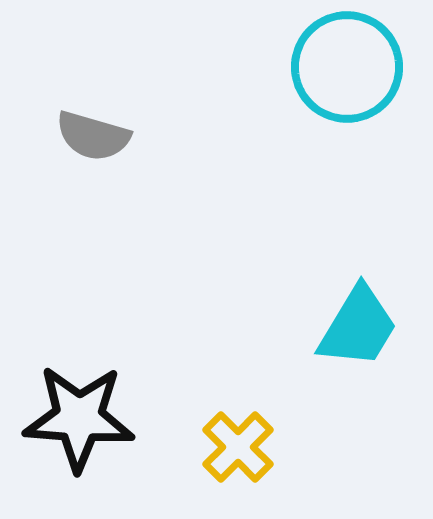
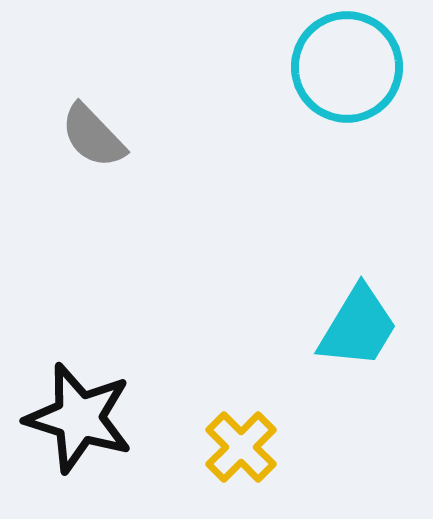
gray semicircle: rotated 30 degrees clockwise
black star: rotated 13 degrees clockwise
yellow cross: moved 3 px right
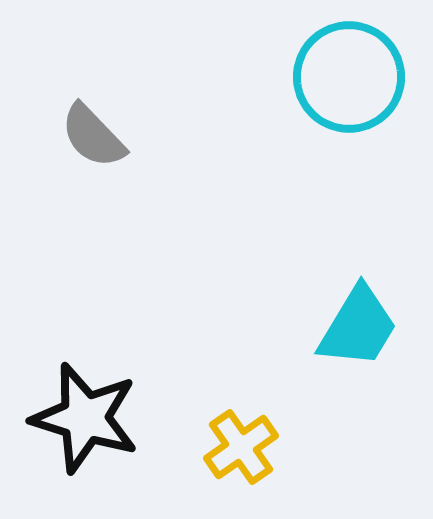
cyan circle: moved 2 px right, 10 px down
black star: moved 6 px right
yellow cross: rotated 10 degrees clockwise
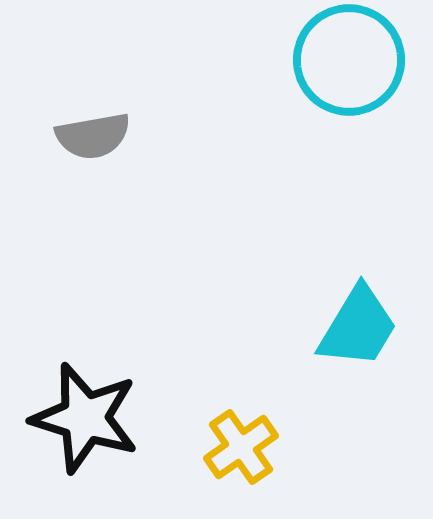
cyan circle: moved 17 px up
gray semicircle: rotated 56 degrees counterclockwise
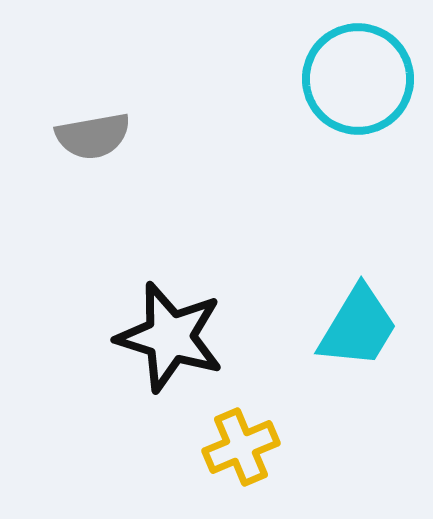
cyan circle: moved 9 px right, 19 px down
black star: moved 85 px right, 81 px up
yellow cross: rotated 12 degrees clockwise
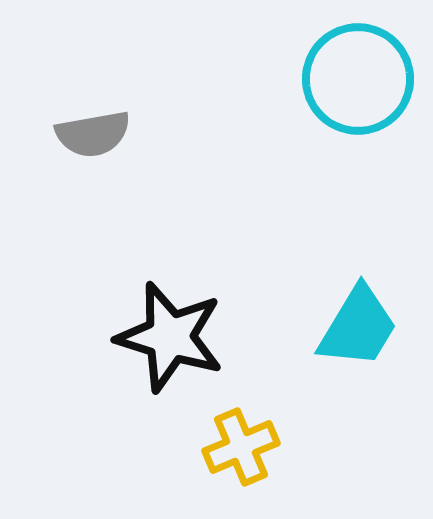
gray semicircle: moved 2 px up
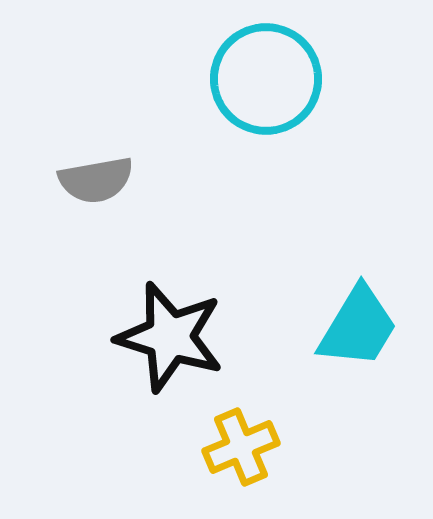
cyan circle: moved 92 px left
gray semicircle: moved 3 px right, 46 px down
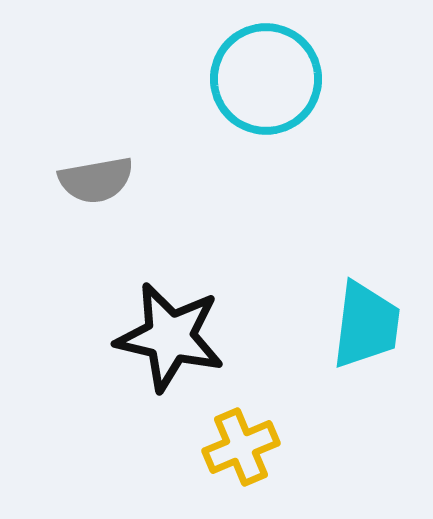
cyan trapezoid: moved 8 px right, 2 px up; rotated 24 degrees counterclockwise
black star: rotated 4 degrees counterclockwise
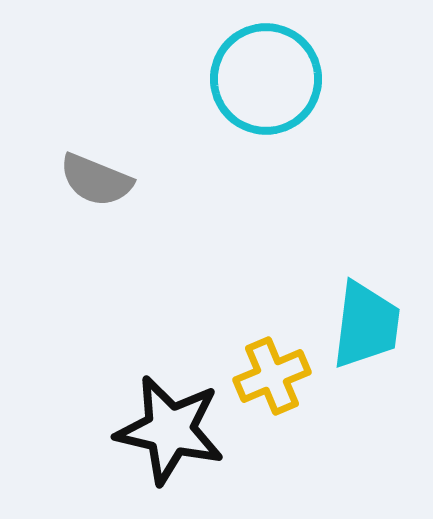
gray semicircle: rotated 32 degrees clockwise
black star: moved 93 px down
yellow cross: moved 31 px right, 71 px up
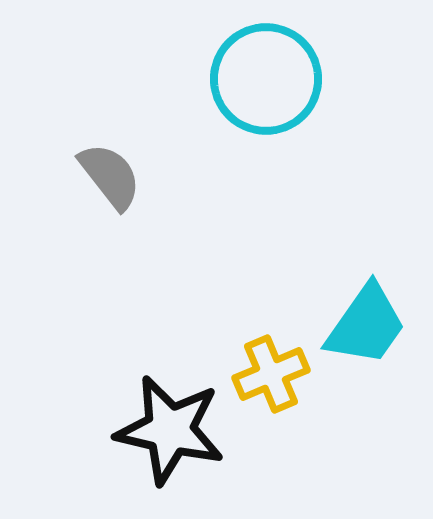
gray semicircle: moved 14 px right, 4 px up; rotated 150 degrees counterclockwise
cyan trapezoid: rotated 28 degrees clockwise
yellow cross: moved 1 px left, 2 px up
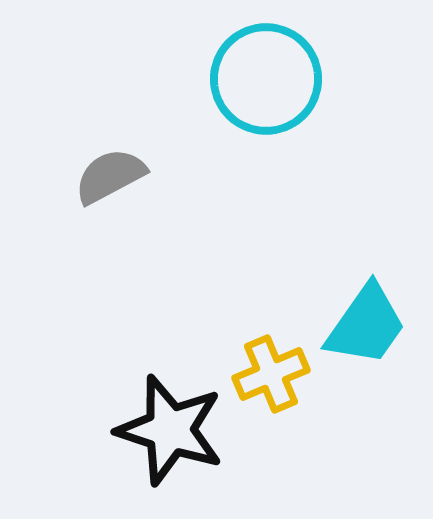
gray semicircle: rotated 80 degrees counterclockwise
black star: rotated 5 degrees clockwise
